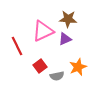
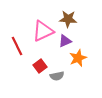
purple triangle: moved 2 px down
orange star: moved 9 px up
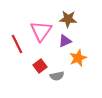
pink triangle: moved 2 px left; rotated 30 degrees counterclockwise
red line: moved 2 px up
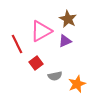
brown star: rotated 24 degrees clockwise
pink triangle: rotated 25 degrees clockwise
orange star: moved 1 px left, 26 px down
red square: moved 4 px left, 3 px up
gray semicircle: moved 2 px left
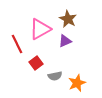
pink triangle: moved 1 px left, 2 px up
orange star: moved 1 px up
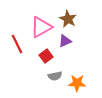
pink triangle: moved 1 px right, 2 px up
red square: moved 10 px right, 7 px up
orange star: rotated 24 degrees clockwise
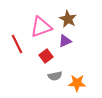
pink triangle: rotated 10 degrees clockwise
